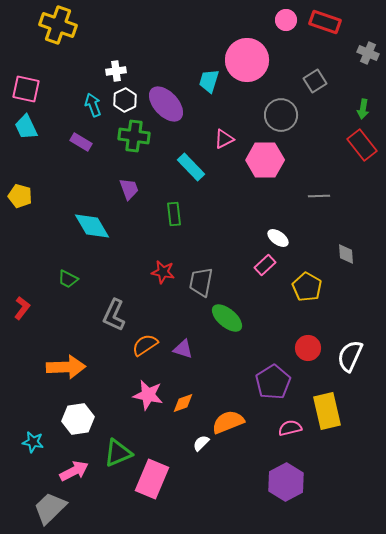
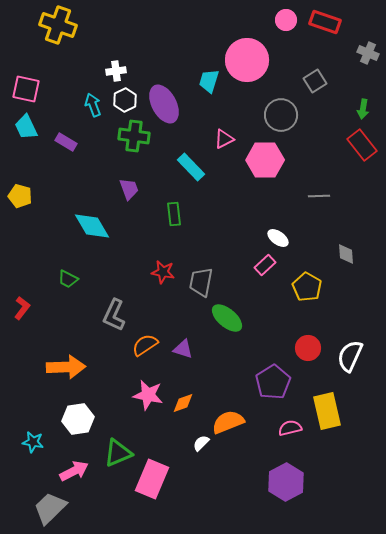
purple ellipse at (166, 104): moved 2 px left; rotated 15 degrees clockwise
purple rectangle at (81, 142): moved 15 px left
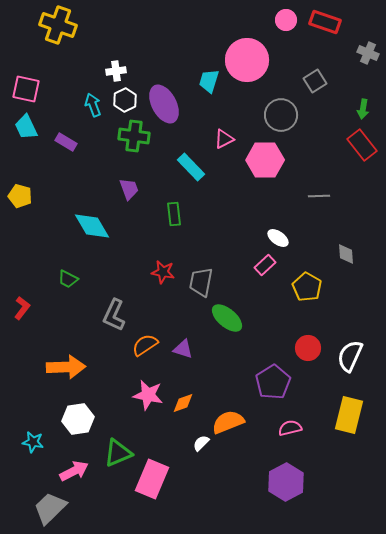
yellow rectangle at (327, 411): moved 22 px right, 4 px down; rotated 27 degrees clockwise
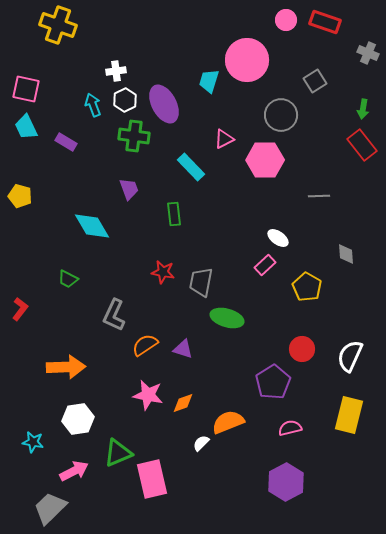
red L-shape at (22, 308): moved 2 px left, 1 px down
green ellipse at (227, 318): rotated 24 degrees counterclockwise
red circle at (308, 348): moved 6 px left, 1 px down
pink rectangle at (152, 479): rotated 36 degrees counterclockwise
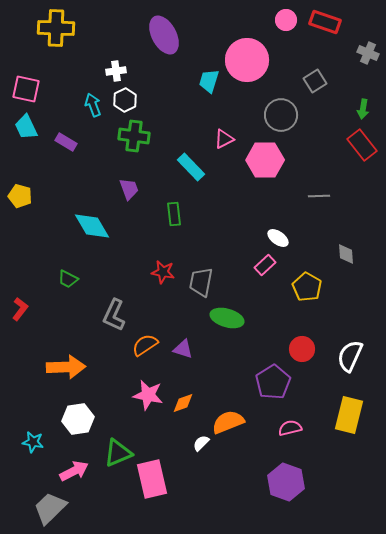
yellow cross at (58, 25): moved 2 px left, 3 px down; rotated 18 degrees counterclockwise
purple ellipse at (164, 104): moved 69 px up
purple hexagon at (286, 482): rotated 12 degrees counterclockwise
